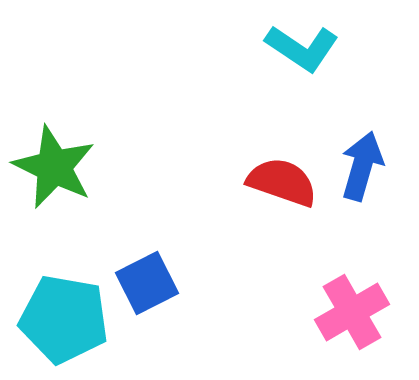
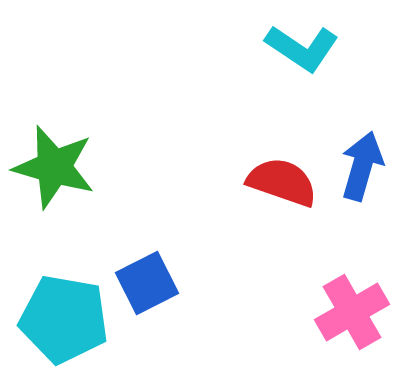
green star: rotated 10 degrees counterclockwise
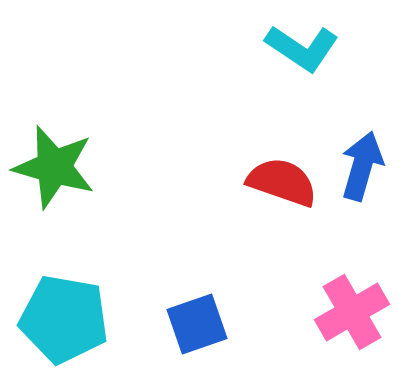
blue square: moved 50 px right, 41 px down; rotated 8 degrees clockwise
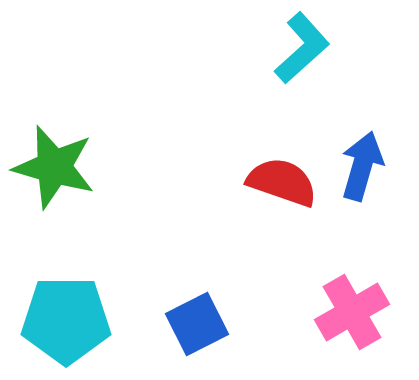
cyan L-shape: rotated 76 degrees counterclockwise
cyan pentagon: moved 2 px right, 1 px down; rotated 10 degrees counterclockwise
blue square: rotated 8 degrees counterclockwise
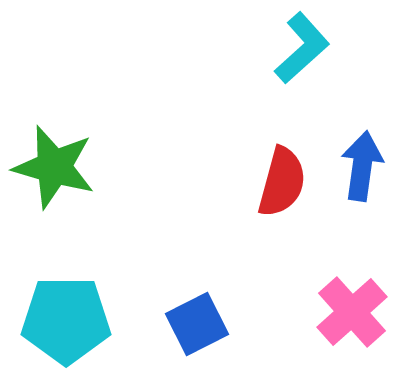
blue arrow: rotated 8 degrees counterclockwise
red semicircle: rotated 86 degrees clockwise
pink cross: rotated 12 degrees counterclockwise
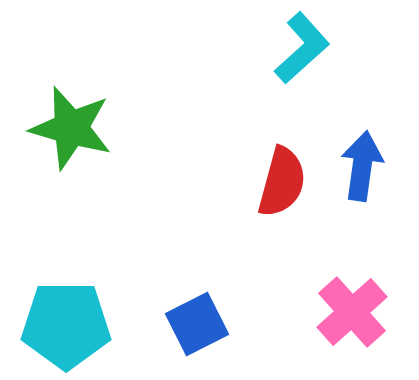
green star: moved 17 px right, 39 px up
cyan pentagon: moved 5 px down
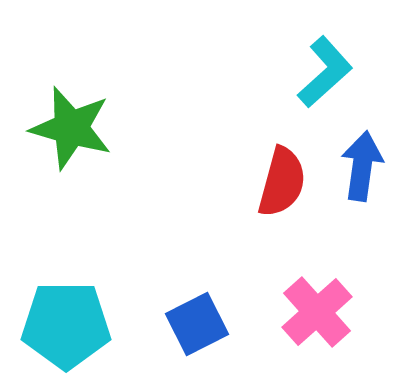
cyan L-shape: moved 23 px right, 24 px down
pink cross: moved 35 px left
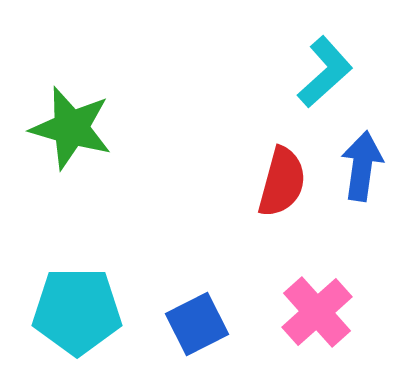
cyan pentagon: moved 11 px right, 14 px up
